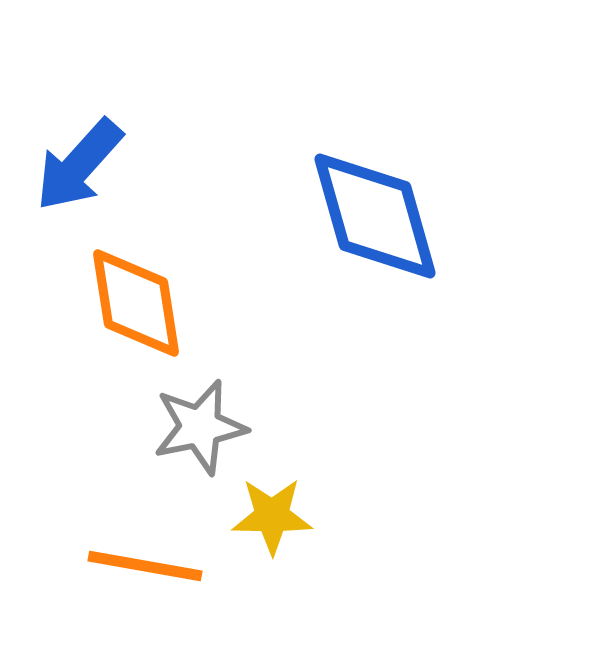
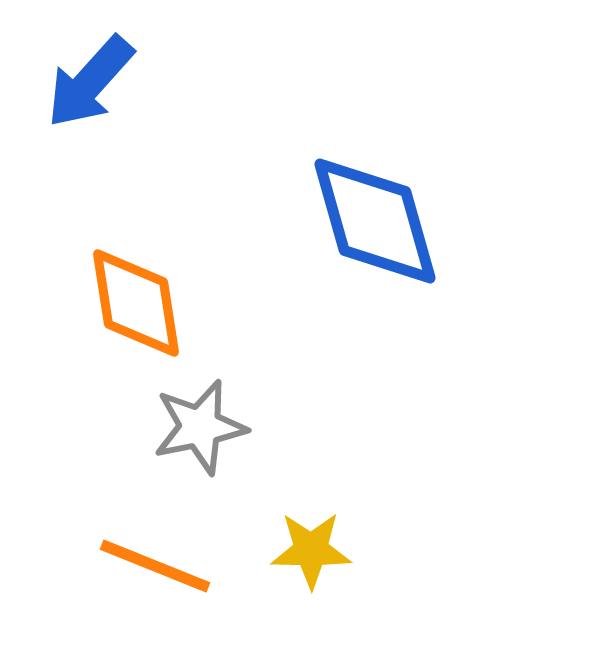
blue arrow: moved 11 px right, 83 px up
blue diamond: moved 5 px down
yellow star: moved 39 px right, 34 px down
orange line: moved 10 px right; rotated 12 degrees clockwise
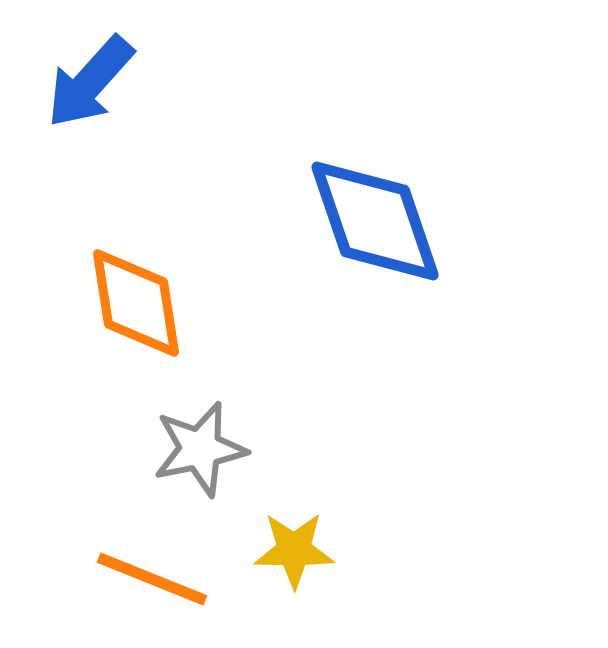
blue diamond: rotated 3 degrees counterclockwise
gray star: moved 22 px down
yellow star: moved 17 px left
orange line: moved 3 px left, 13 px down
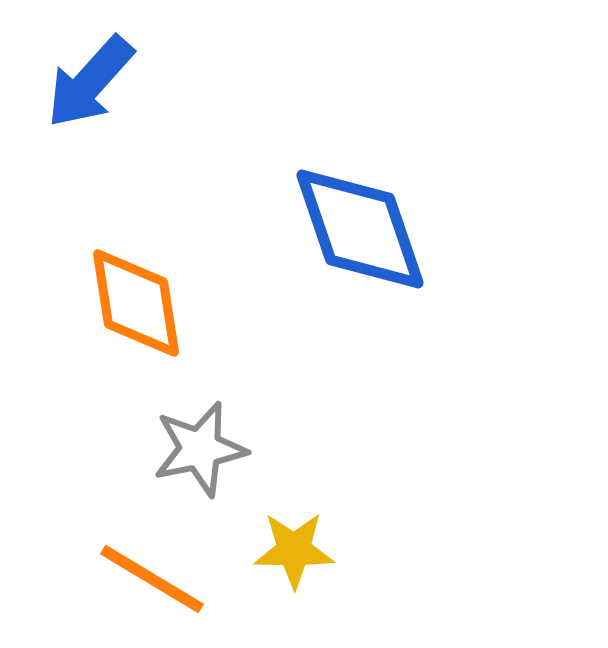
blue diamond: moved 15 px left, 8 px down
orange line: rotated 9 degrees clockwise
